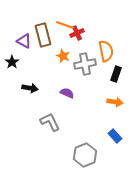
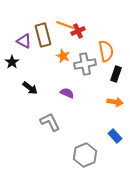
red cross: moved 1 px right, 2 px up
black arrow: rotated 28 degrees clockwise
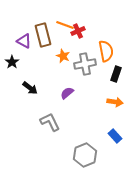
purple semicircle: rotated 64 degrees counterclockwise
